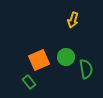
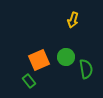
green rectangle: moved 1 px up
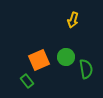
green rectangle: moved 2 px left
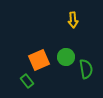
yellow arrow: rotated 21 degrees counterclockwise
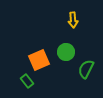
green circle: moved 5 px up
green semicircle: rotated 144 degrees counterclockwise
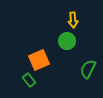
green circle: moved 1 px right, 11 px up
green semicircle: moved 2 px right
green rectangle: moved 2 px right, 1 px up
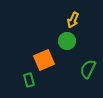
yellow arrow: rotated 28 degrees clockwise
orange square: moved 5 px right
green rectangle: rotated 24 degrees clockwise
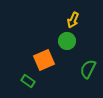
green rectangle: moved 1 px left, 1 px down; rotated 40 degrees counterclockwise
